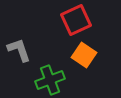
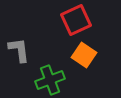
gray L-shape: rotated 12 degrees clockwise
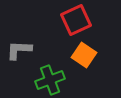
gray L-shape: rotated 80 degrees counterclockwise
